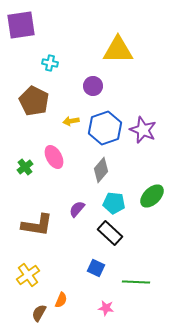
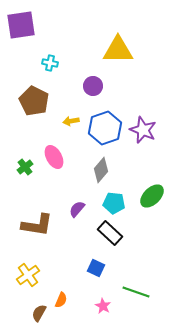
green line: moved 10 px down; rotated 16 degrees clockwise
pink star: moved 3 px left, 2 px up; rotated 21 degrees clockwise
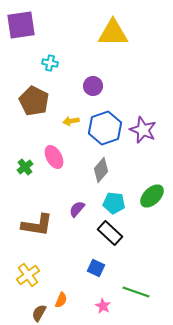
yellow triangle: moved 5 px left, 17 px up
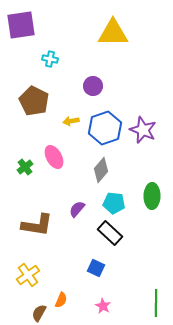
cyan cross: moved 4 px up
green ellipse: rotated 45 degrees counterclockwise
green line: moved 20 px right, 11 px down; rotated 72 degrees clockwise
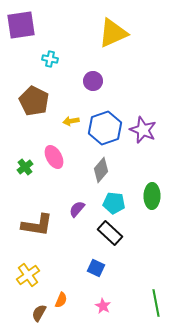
yellow triangle: rotated 24 degrees counterclockwise
purple circle: moved 5 px up
green line: rotated 12 degrees counterclockwise
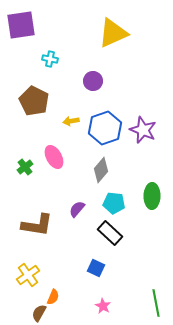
orange semicircle: moved 8 px left, 3 px up
